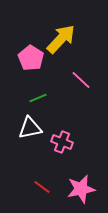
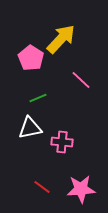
pink cross: rotated 15 degrees counterclockwise
pink star: rotated 8 degrees clockwise
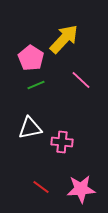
yellow arrow: moved 3 px right
green line: moved 2 px left, 13 px up
red line: moved 1 px left
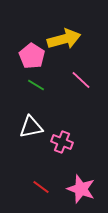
yellow arrow: rotated 32 degrees clockwise
pink pentagon: moved 1 px right, 2 px up
green line: rotated 54 degrees clockwise
white triangle: moved 1 px right, 1 px up
pink cross: rotated 15 degrees clockwise
pink star: rotated 24 degrees clockwise
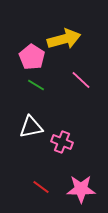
pink pentagon: moved 1 px down
pink star: rotated 20 degrees counterclockwise
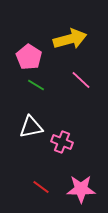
yellow arrow: moved 6 px right
pink pentagon: moved 3 px left
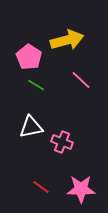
yellow arrow: moved 3 px left, 1 px down
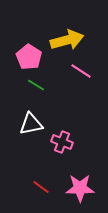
pink line: moved 9 px up; rotated 10 degrees counterclockwise
white triangle: moved 3 px up
pink star: moved 1 px left, 1 px up
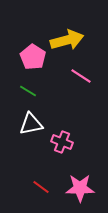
pink pentagon: moved 4 px right
pink line: moved 5 px down
green line: moved 8 px left, 6 px down
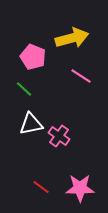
yellow arrow: moved 5 px right, 2 px up
pink pentagon: rotated 10 degrees counterclockwise
green line: moved 4 px left, 2 px up; rotated 12 degrees clockwise
pink cross: moved 3 px left, 6 px up; rotated 15 degrees clockwise
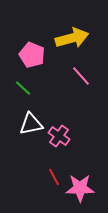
pink pentagon: moved 1 px left, 2 px up
pink line: rotated 15 degrees clockwise
green line: moved 1 px left, 1 px up
red line: moved 13 px right, 10 px up; rotated 24 degrees clockwise
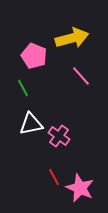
pink pentagon: moved 2 px right, 1 px down
green line: rotated 18 degrees clockwise
pink star: rotated 24 degrees clockwise
